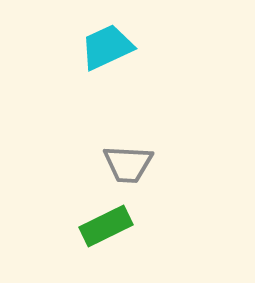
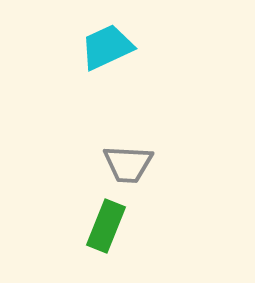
green rectangle: rotated 42 degrees counterclockwise
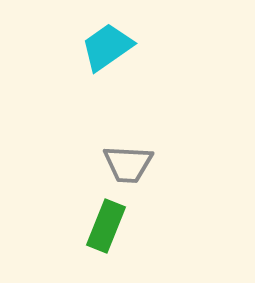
cyan trapezoid: rotated 10 degrees counterclockwise
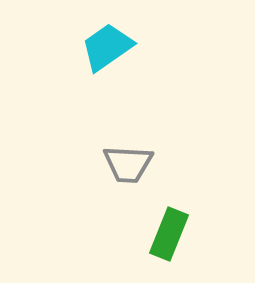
green rectangle: moved 63 px right, 8 px down
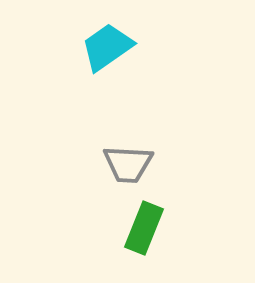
green rectangle: moved 25 px left, 6 px up
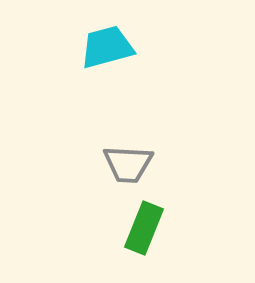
cyan trapezoid: rotated 20 degrees clockwise
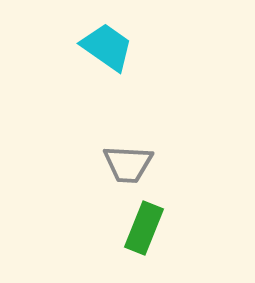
cyan trapezoid: rotated 50 degrees clockwise
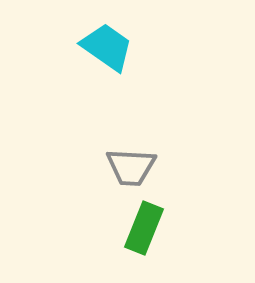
gray trapezoid: moved 3 px right, 3 px down
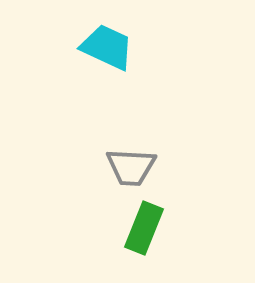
cyan trapezoid: rotated 10 degrees counterclockwise
